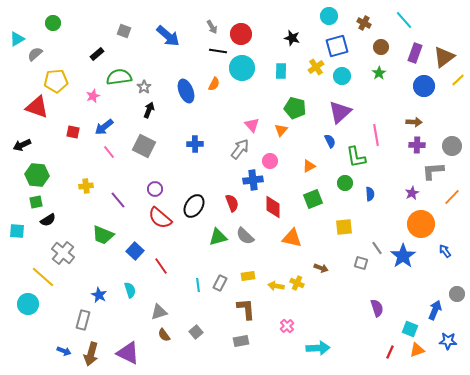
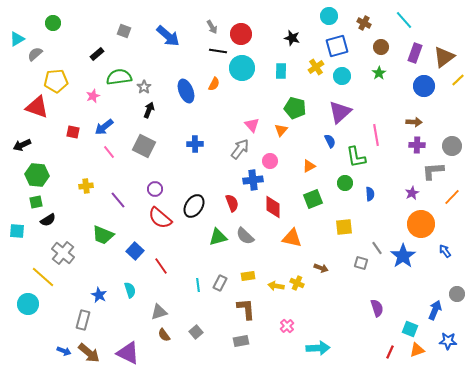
brown arrow at (91, 354): moved 2 px left, 1 px up; rotated 65 degrees counterclockwise
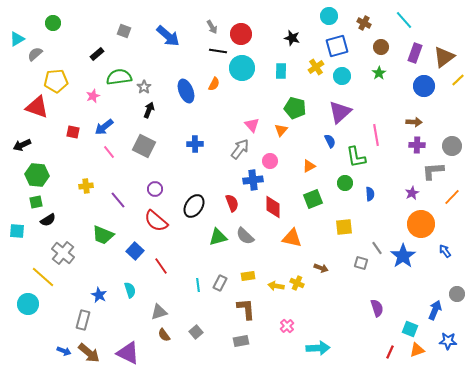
red semicircle at (160, 218): moved 4 px left, 3 px down
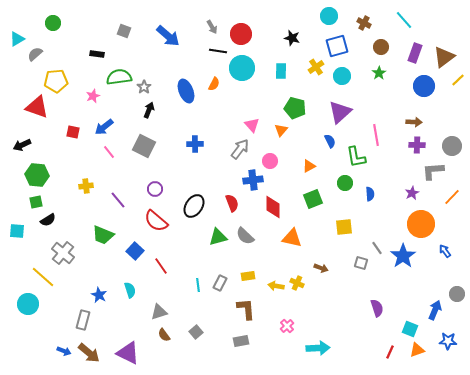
black rectangle at (97, 54): rotated 48 degrees clockwise
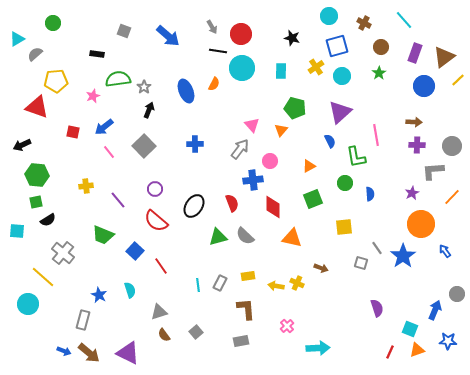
green semicircle at (119, 77): moved 1 px left, 2 px down
gray square at (144, 146): rotated 20 degrees clockwise
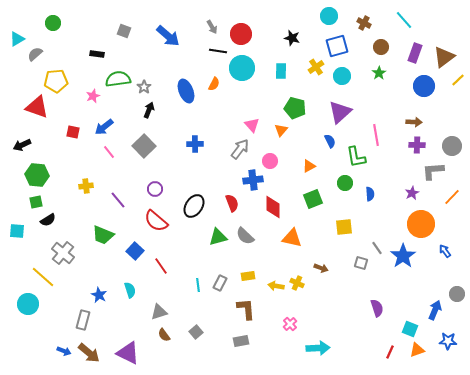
pink cross at (287, 326): moved 3 px right, 2 px up
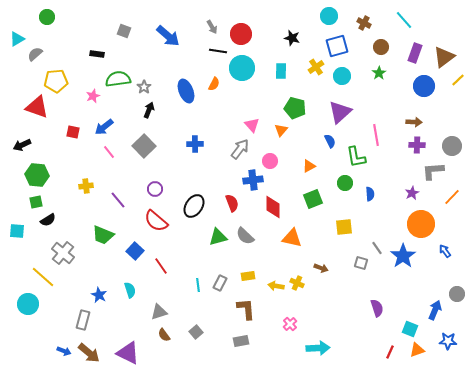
green circle at (53, 23): moved 6 px left, 6 px up
